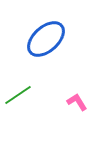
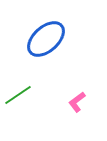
pink L-shape: rotated 95 degrees counterclockwise
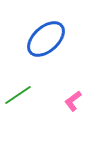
pink L-shape: moved 4 px left, 1 px up
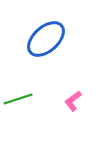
green line: moved 4 px down; rotated 16 degrees clockwise
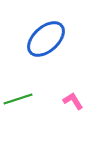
pink L-shape: rotated 95 degrees clockwise
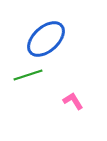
green line: moved 10 px right, 24 px up
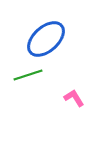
pink L-shape: moved 1 px right, 3 px up
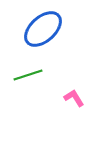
blue ellipse: moved 3 px left, 10 px up
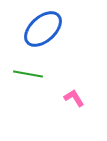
green line: moved 1 px up; rotated 28 degrees clockwise
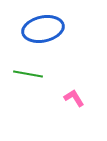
blue ellipse: rotated 30 degrees clockwise
